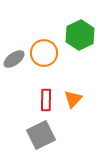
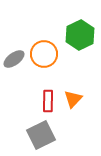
orange circle: moved 1 px down
red rectangle: moved 2 px right, 1 px down
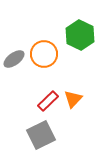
green hexagon: rotated 8 degrees counterclockwise
red rectangle: rotated 45 degrees clockwise
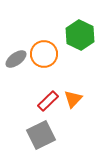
gray ellipse: moved 2 px right
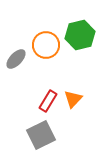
green hexagon: rotated 20 degrees clockwise
orange circle: moved 2 px right, 9 px up
gray ellipse: rotated 10 degrees counterclockwise
red rectangle: rotated 15 degrees counterclockwise
